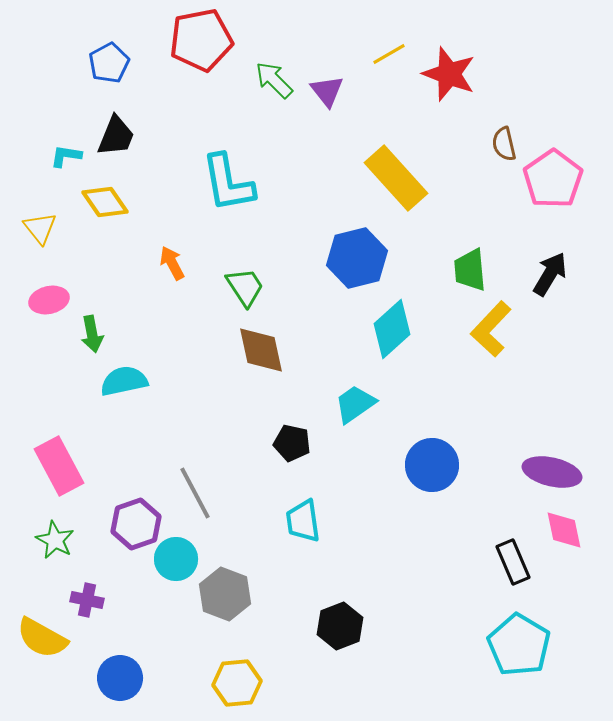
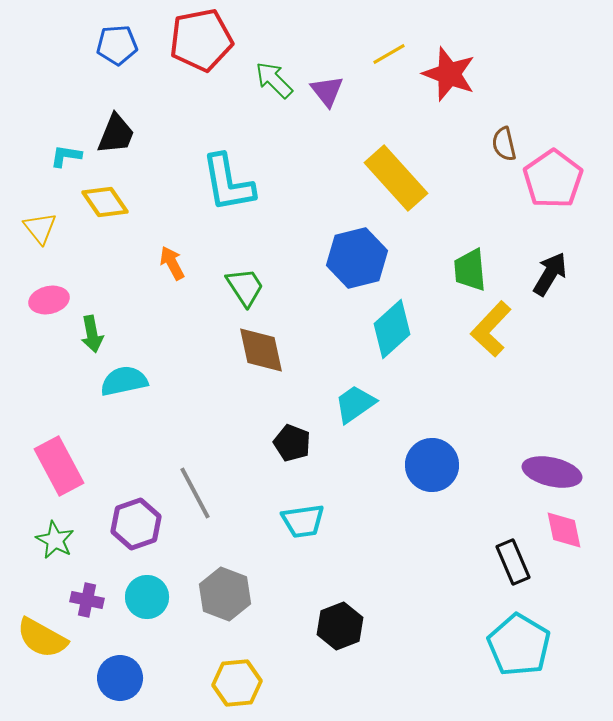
blue pentagon at (109, 63): moved 8 px right, 18 px up; rotated 24 degrees clockwise
black trapezoid at (116, 136): moved 2 px up
black pentagon at (292, 443): rotated 9 degrees clockwise
cyan trapezoid at (303, 521): rotated 90 degrees counterclockwise
cyan circle at (176, 559): moved 29 px left, 38 px down
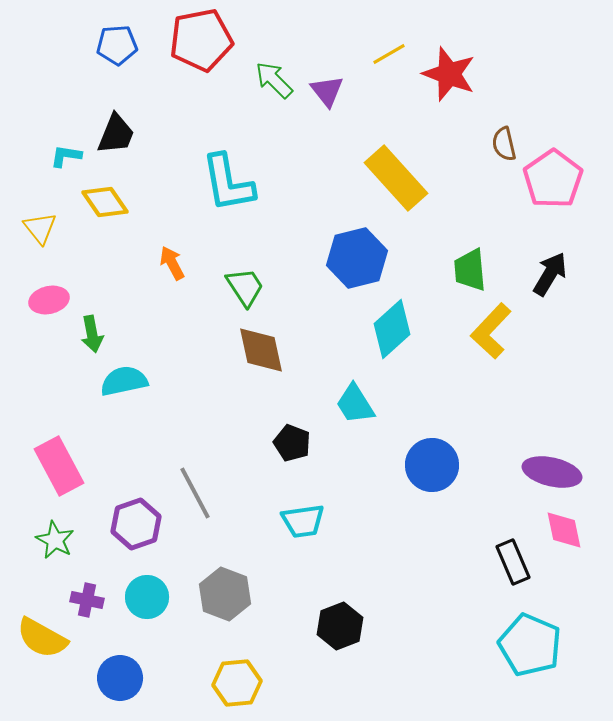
yellow L-shape at (491, 329): moved 2 px down
cyan trapezoid at (355, 404): rotated 87 degrees counterclockwise
cyan pentagon at (519, 645): moved 11 px right; rotated 8 degrees counterclockwise
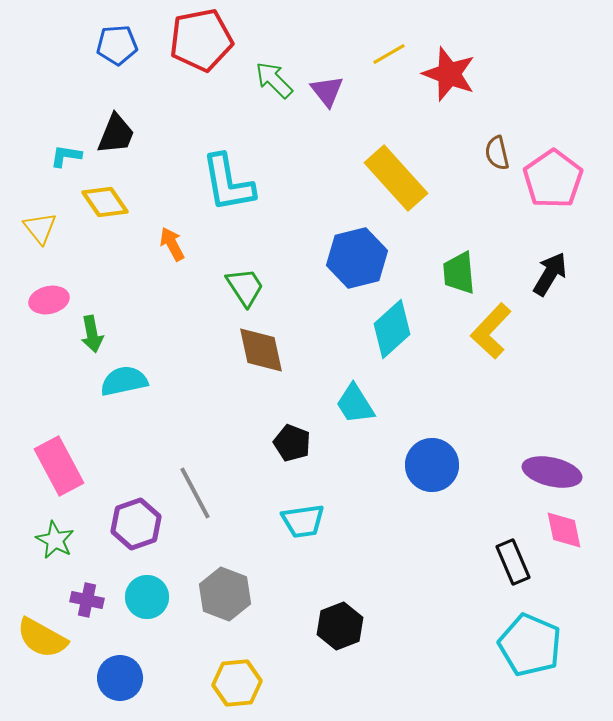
brown semicircle at (504, 144): moved 7 px left, 9 px down
orange arrow at (172, 263): moved 19 px up
green trapezoid at (470, 270): moved 11 px left, 3 px down
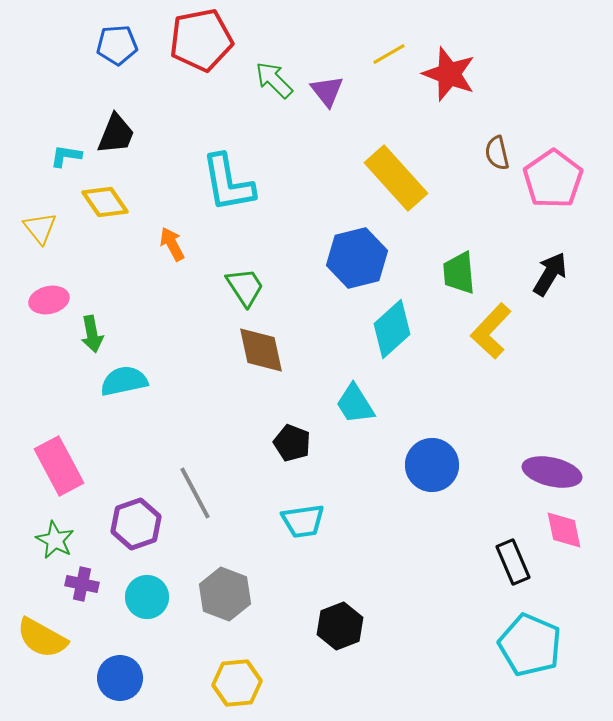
purple cross at (87, 600): moved 5 px left, 16 px up
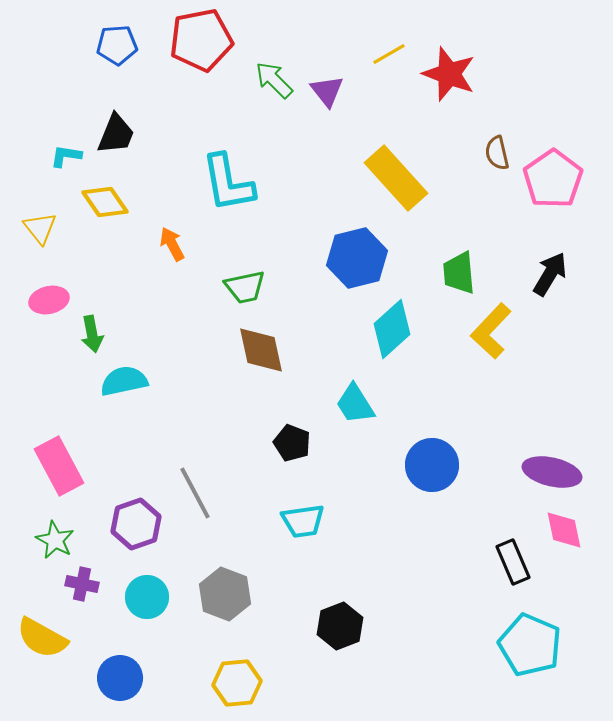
green trapezoid at (245, 287): rotated 111 degrees clockwise
